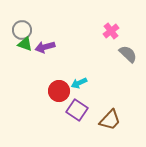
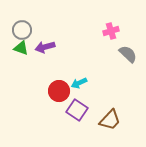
pink cross: rotated 21 degrees clockwise
green triangle: moved 4 px left, 4 px down
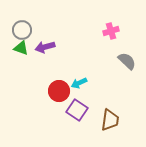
gray semicircle: moved 1 px left, 7 px down
brown trapezoid: rotated 35 degrees counterclockwise
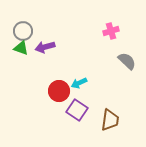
gray circle: moved 1 px right, 1 px down
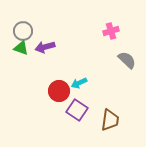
gray semicircle: moved 1 px up
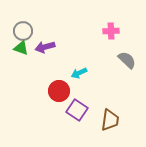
pink cross: rotated 14 degrees clockwise
cyan arrow: moved 10 px up
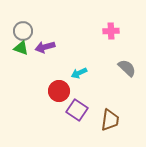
gray semicircle: moved 8 px down
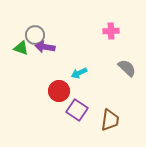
gray circle: moved 12 px right, 4 px down
purple arrow: rotated 24 degrees clockwise
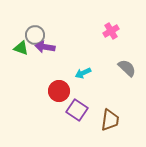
pink cross: rotated 28 degrees counterclockwise
cyan arrow: moved 4 px right
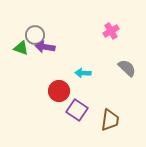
cyan arrow: rotated 28 degrees clockwise
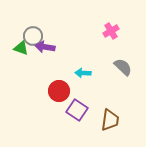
gray circle: moved 2 px left, 1 px down
gray semicircle: moved 4 px left, 1 px up
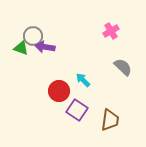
cyan arrow: moved 7 px down; rotated 42 degrees clockwise
